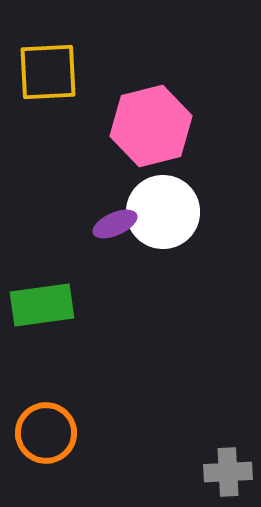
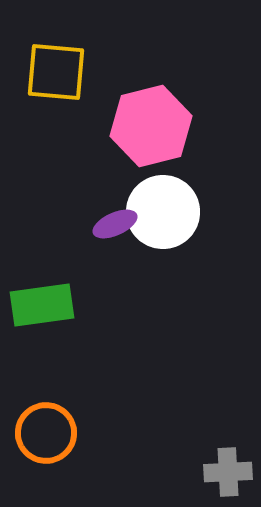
yellow square: moved 8 px right; rotated 8 degrees clockwise
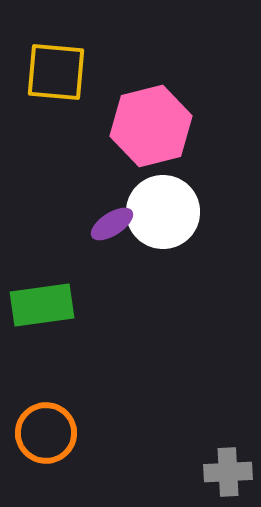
purple ellipse: moved 3 px left; rotated 9 degrees counterclockwise
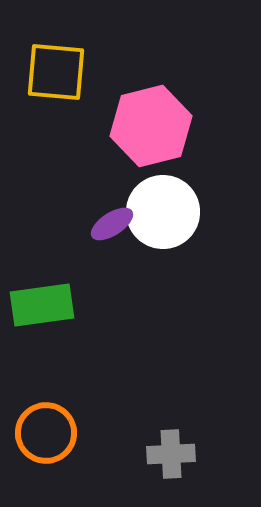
gray cross: moved 57 px left, 18 px up
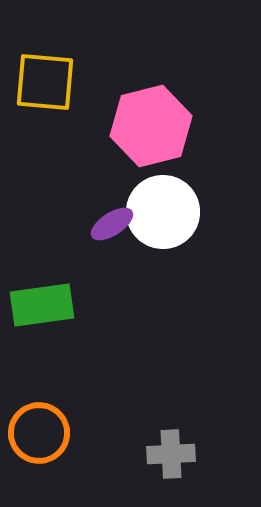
yellow square: moved 11 px left, 10 px down
orange circle: moved 7 px left
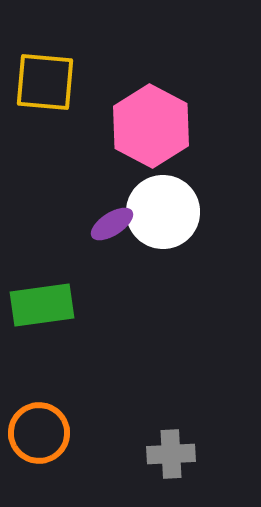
pink hexagon: rotated 18 degrees counterclockwise
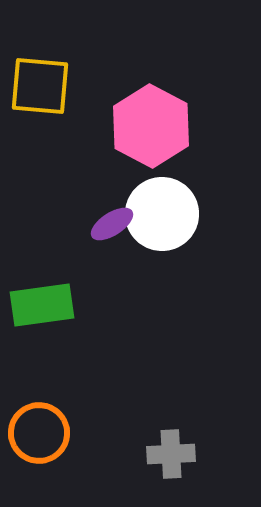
yellow square: moved 5 px left, 4 px down
white circle: moved 1 px left, 2 px down
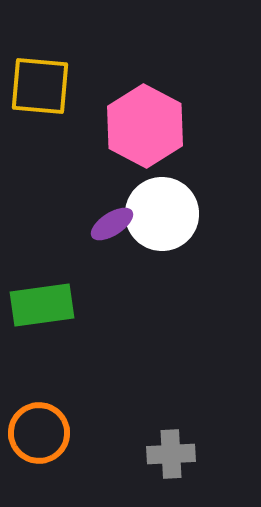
pink hexagon: moved 6 px left
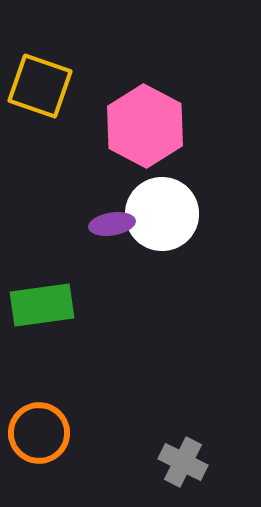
yellow square: rotated 14 degrees clockwise
purple ellipse: rotated 24 degrees clockwise
gray cross: moved 12 px right, 8 px down; rotated 30 degrees clockwise
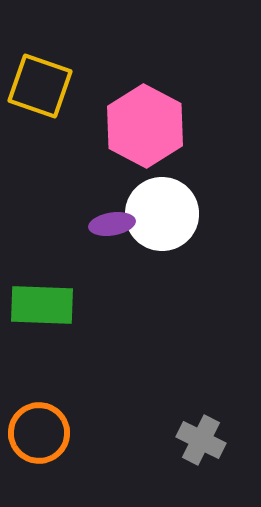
green rectangle: rotated 10 degrees clockwise
gray cross: moved 18 px right, 22 px up
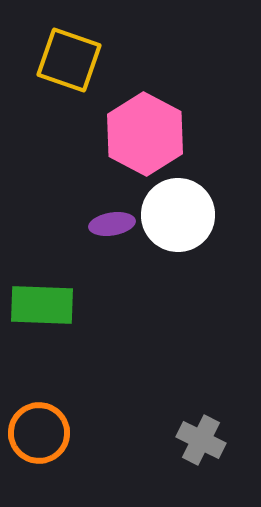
yellow square: moved 29 px right, 26 px up
pink hexagon: moved 8 px down
white circle: moved 16 px right, 1 px down
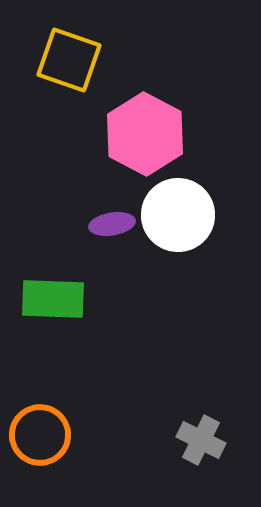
green rectangle: moved 11 px right, 6 px up
orange circle: moved 1 px right, 2 px down
